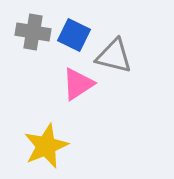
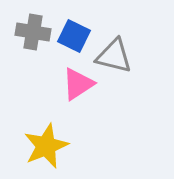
blue square: moved 1 px down
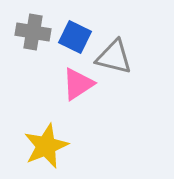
blue square: moved 1 px right, 1 px down
gray triangle: moved 1 px down
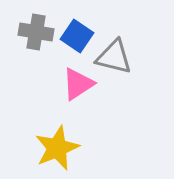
gray cross: moved 3 px right
blue square: moved 2 px right, 1 px up; rotated 8 degrees clockwise
yellow star: moved 11 px right, 2 px down
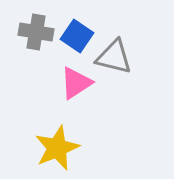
pink triangle: moved 2 px left, 1 px up
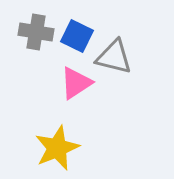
blue square: rotated 8 degrees counterclockwise
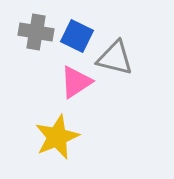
gray triangle: moved 1 px right, 1 px down
pink triangle: moved 1 px up
yellow star: moved 11 px up
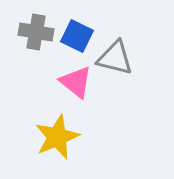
pink triangle: rotated 48 degrees counterclockwise
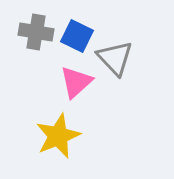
gray triangle: rotated 33 degrees clockwise
pink triangle: rotated 39 degrees clockwise
yellow star: moved 1 px right, 1 px up
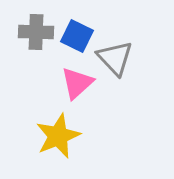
gray cross: rotated 8 degrees counterclockwise
pink triangle: moved 1 px right, 1 px down
